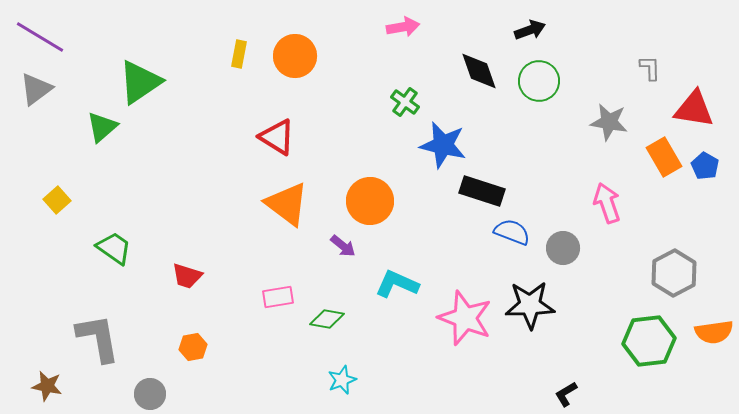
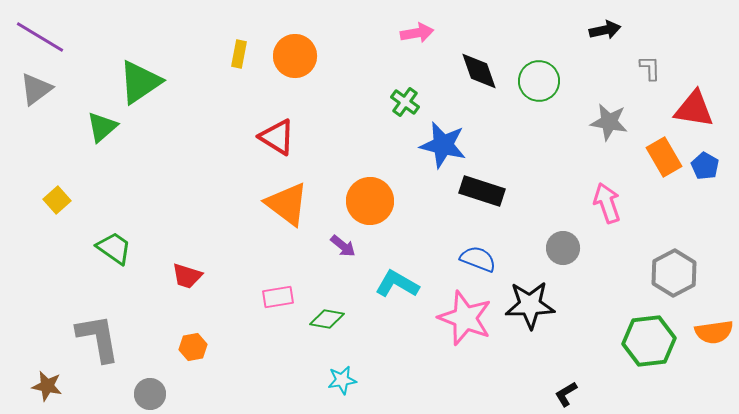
pink arrow at (403, 27): moved 14 px right, 6 px down
black arrow at (530, 30): moved 75 px right; rotated 8 degrees clockwise
blue semicircle at (512, 232): moved 34 px left, 27 px down
cyan L-shape at (397, 284): rotated 6 degrees clockwise
cyan star at (342, 380): rotated 12 degrees clockwise
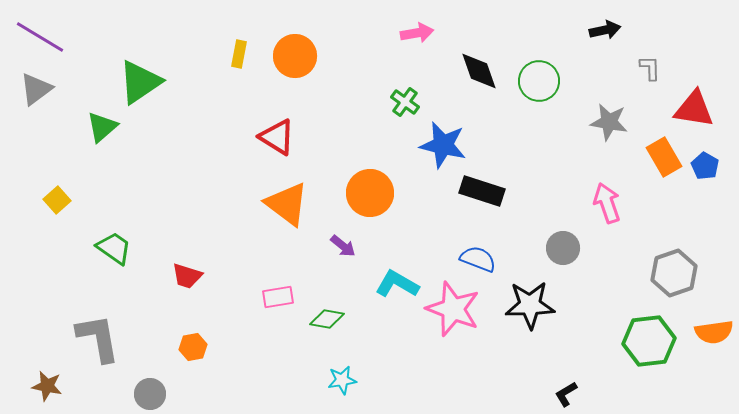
orange circle at (370, 201): moved 8 px up
gray hexagon at (674, 273): rotated 9 degrees clockwise
pink star at (465, 318): moved 12 px left, 9 px up
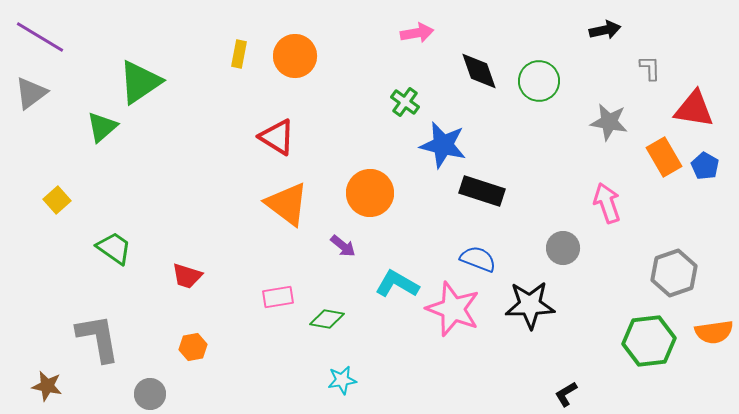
gray triangle at (36, 89): moved 5 px left, 4 px down
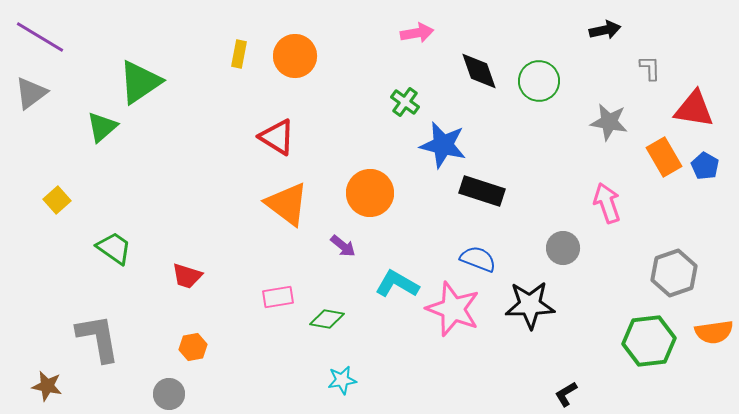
gray circle at (150, 394): moved 19 px right
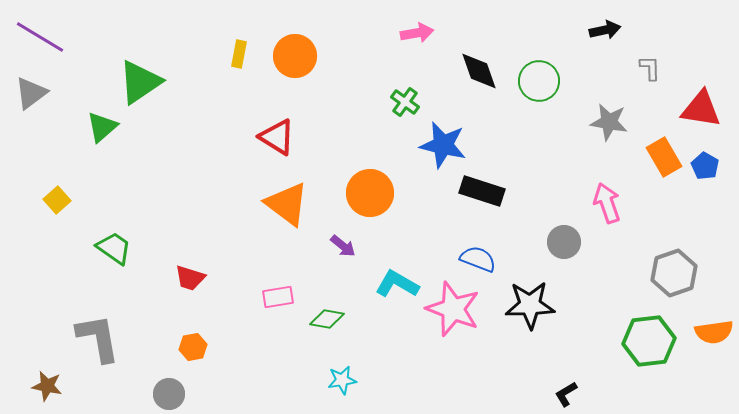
red triangle at (694, 109): moved 7 px right
gray circle at (563, 248): moved 1 px right, 6 px up
red trapezoid at (187, 276): moved 3 px right, 2 px down
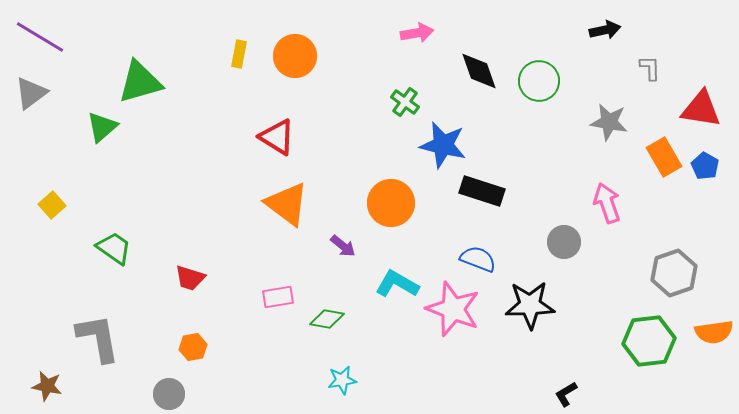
green triangle at (140, 82): rotated 18 degrees clockwise
orange circle at (370, 193): moved 21 px right, 10 px down
yellow square at (57, 200): moved 5 px left, 5 px down
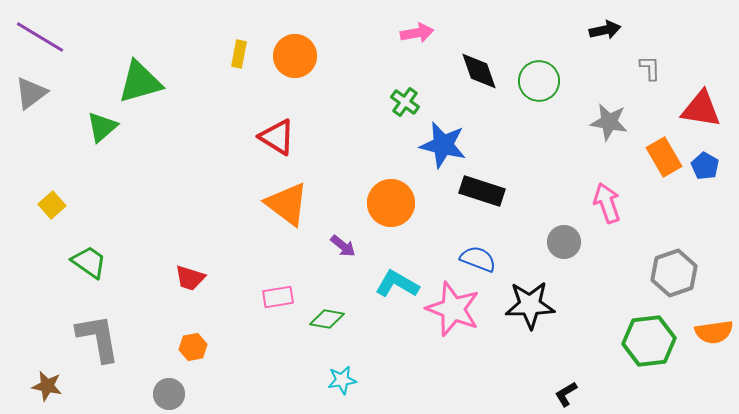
green trapezoid at (114, 248): moved 25 px left, 14 px down
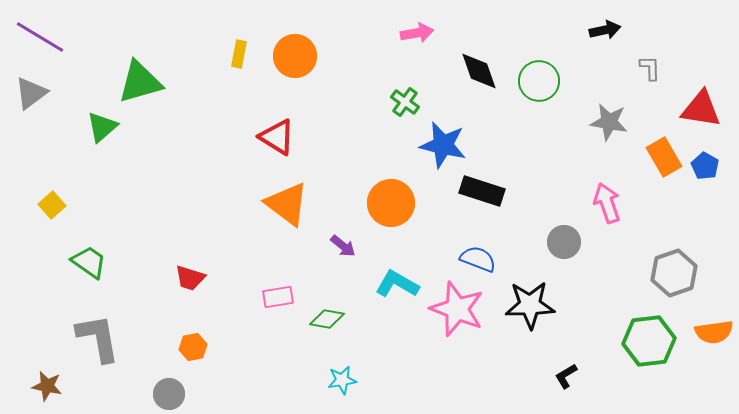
pink star at (453, 309): moved 4 px right
black L-shape at (566, 394): moved 18 px up
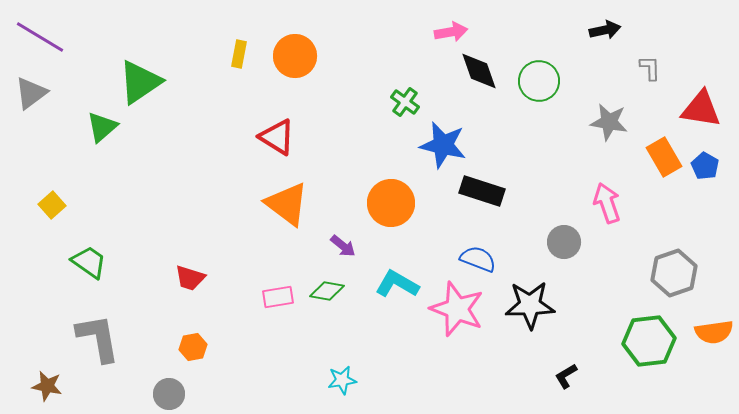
pink arrow at (417, 33): moved 34 px right, 1 px up
green triangle at (140, 82): rotated 18 degrees counterclockwise
green diamond at (327, 319): moved 28 px up
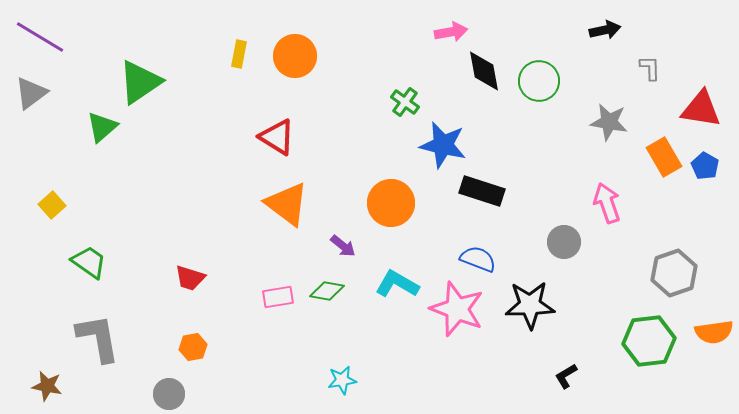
black diamond at (479, 71): moved 5 px right; rotated 9 degrees clockwise
